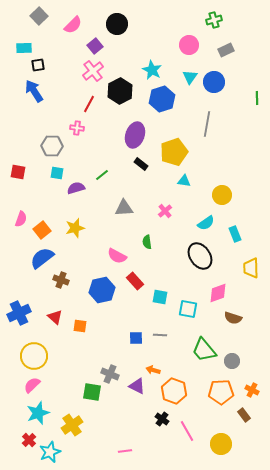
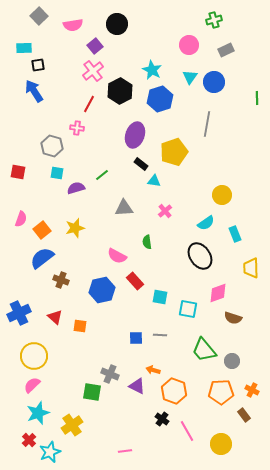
pink semicircle at (73, 25): rotated 36 degrees clockwise
blue hexagon at (162, 99): moved 2 px left
gray hexagon at (52, 146): rotated 15 degrees clockwise
cyan triangle at (184, 181): moved 30 px left
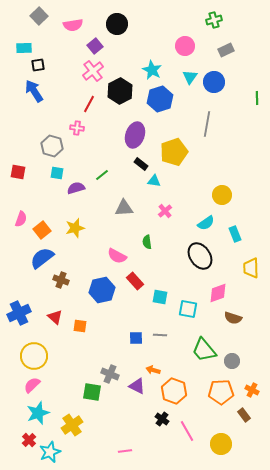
pink circle at (189, 45): moved 4 px left, 1 px down
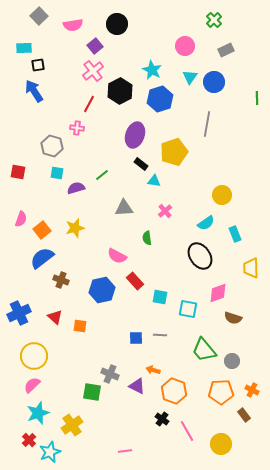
green cross at (214, 20): rotated 28 degrees counterclockwise
green semicircle at (147, 242): moved 4 px up
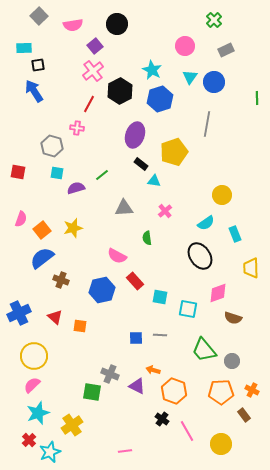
yellow star at (75, 228): moved 2 px left
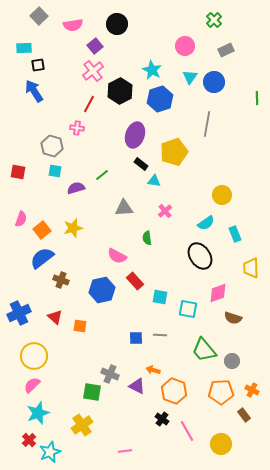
cyan square at (57, 173): moved 2 px left, 2 px up
yellow cross at (72, 425): moved 10 px right
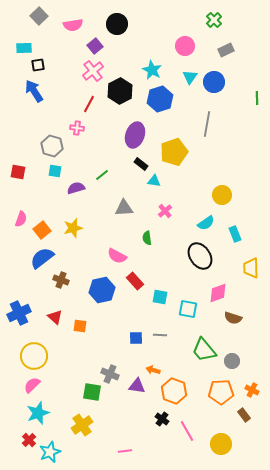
purple triangle at (137, 386): rotated 18 degrees counterclockwise
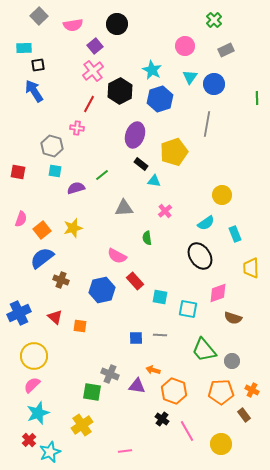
blue circle at (214, 82): moved 2 px down
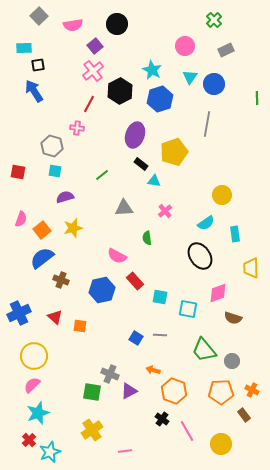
purple semicircle at (76, 188): moved 11 px left, 9 px down
cyan rectangle at (235, 234): rotated 14 degrees clockwise
blue square at (136, 338): rotated 32 degrees clockwise
purple triangle at (137, 386): moved 8 px left, 5 px down; rotated 36 degrees counterclockwise
yellow cross at (82, 425): moved 10 px right, 5 px down
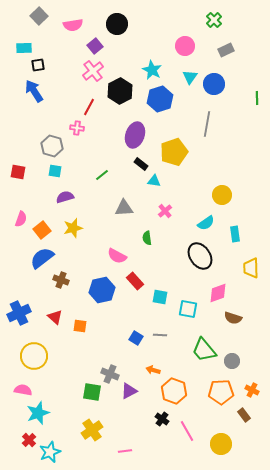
red line at (89, 104): moved 3 px down
pink semicircle at (32, 385): moved 9 px left, 5 px down; rotated 54 degrees clockwise
